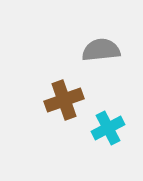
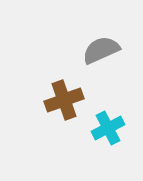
gray semicircle: rotated 18 degrees counterclockwise
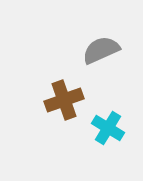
cyan cross: rotated 32 degrees counterclockwise
